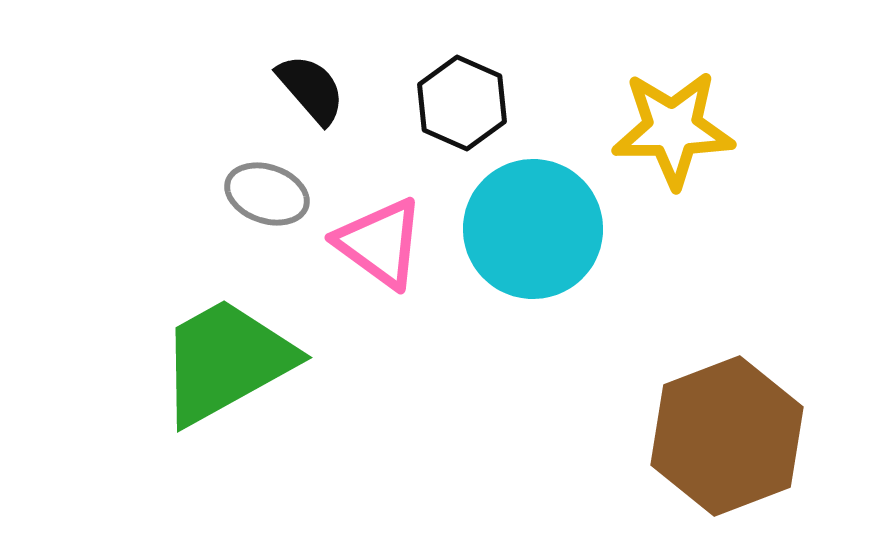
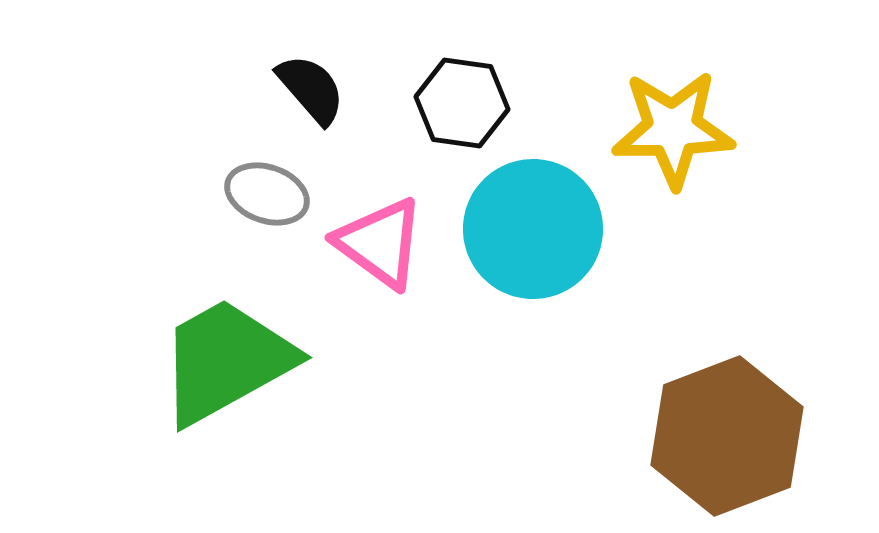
black hexagon: rotated 16 degrees counterclockwise
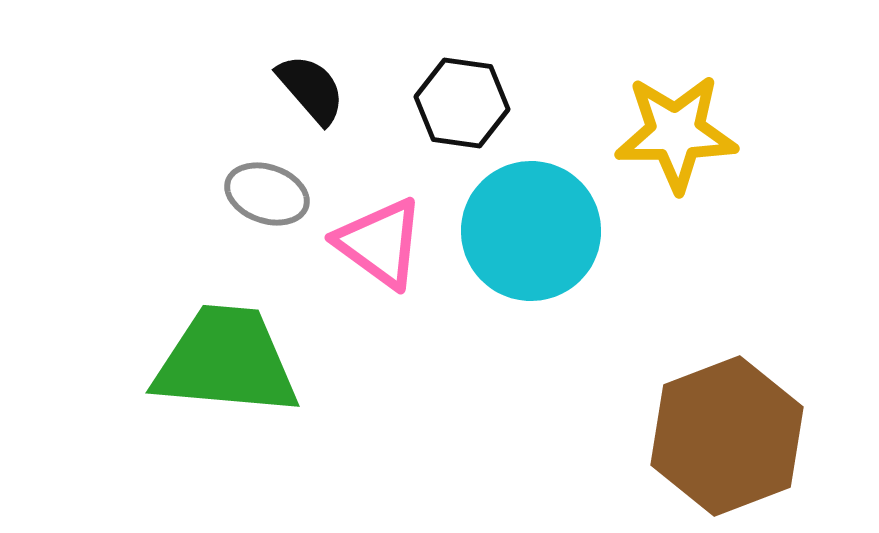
yellow star: moved 3 px right, 4 px down
cyan circle: moved 2 px left, 2 px down
green trapezoid: rotated 34 degrees clockwise
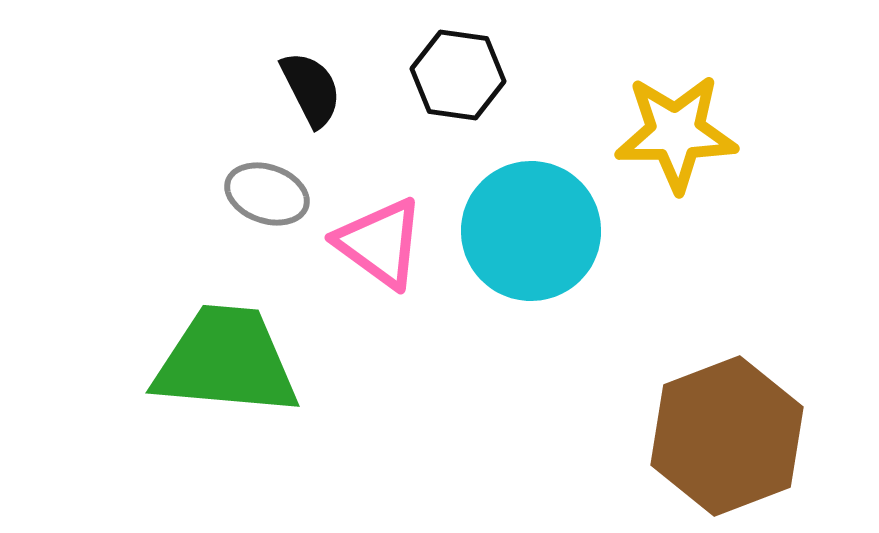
black semicircle: rotated 14 degrees clockwise
black hexagon: moved 4 px left, 28 px up
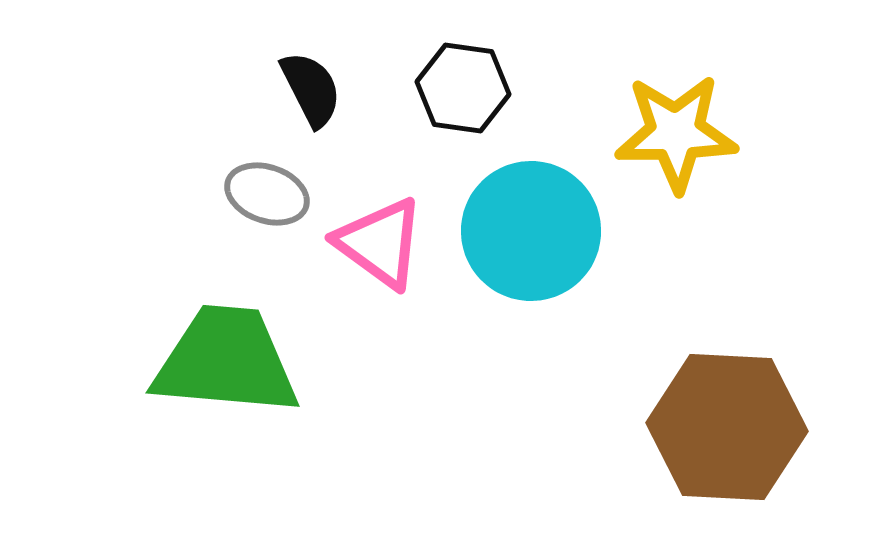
black hexagon: moved 5 px right, 13 px down
brown hexagon: moved 9 px up; rotated 24 degrees clockwise
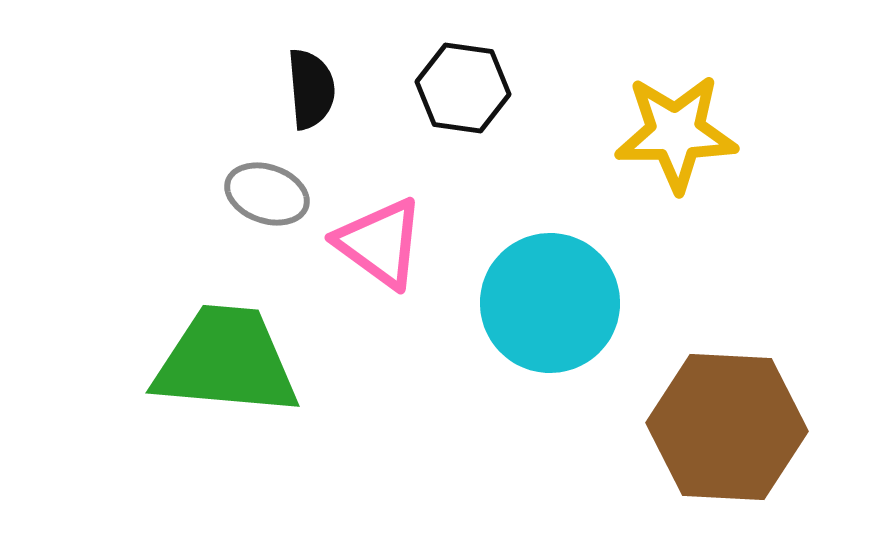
black semicircle: rotated 22 degrees clockwise
cyan circle: moved 19 px right, 72 px down
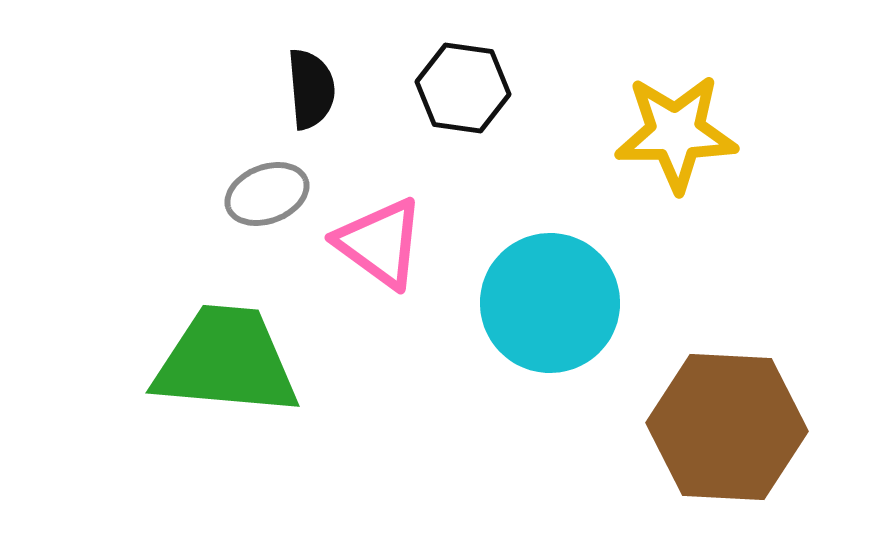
gray ellipse: rotated 40 degrees counterclockwise
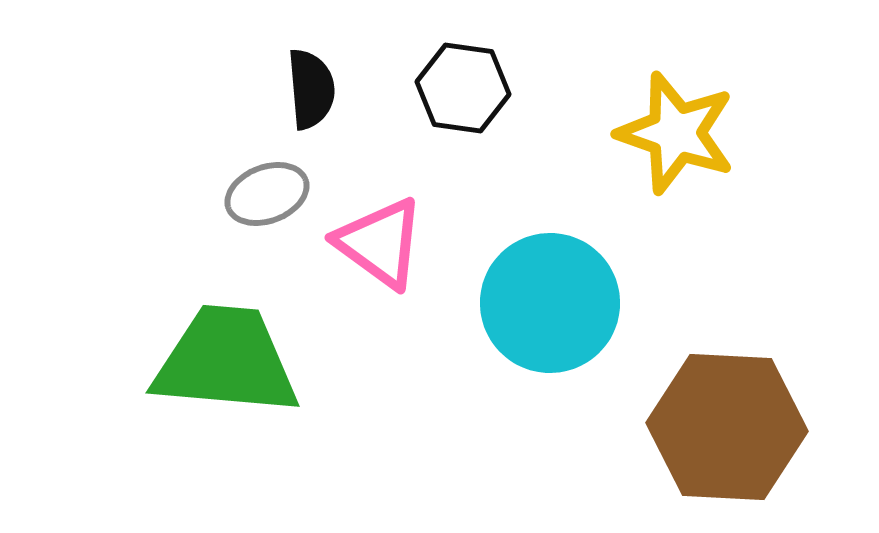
yellow star: rotated 20 degrees clockwise
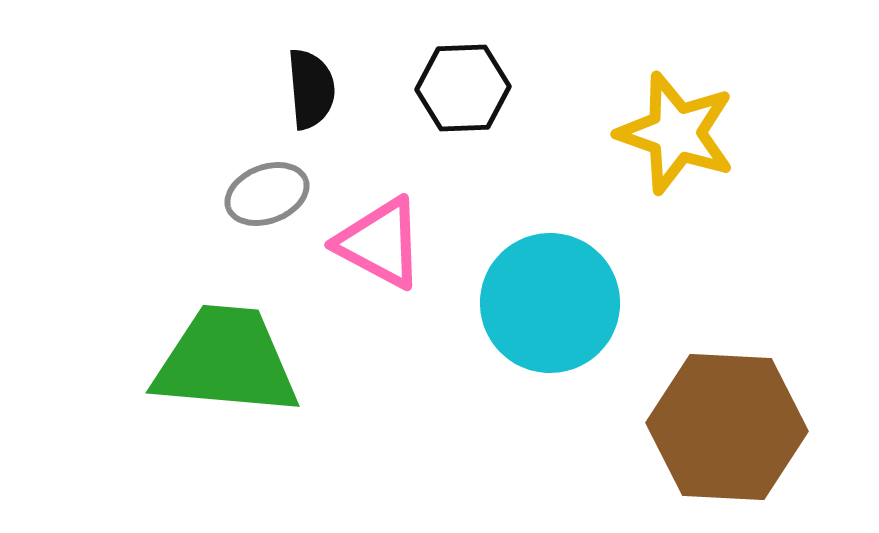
black hexagon: rotated 10 degrees counterclockwise
pink triangle: rotated 8 degrees counterclockwise
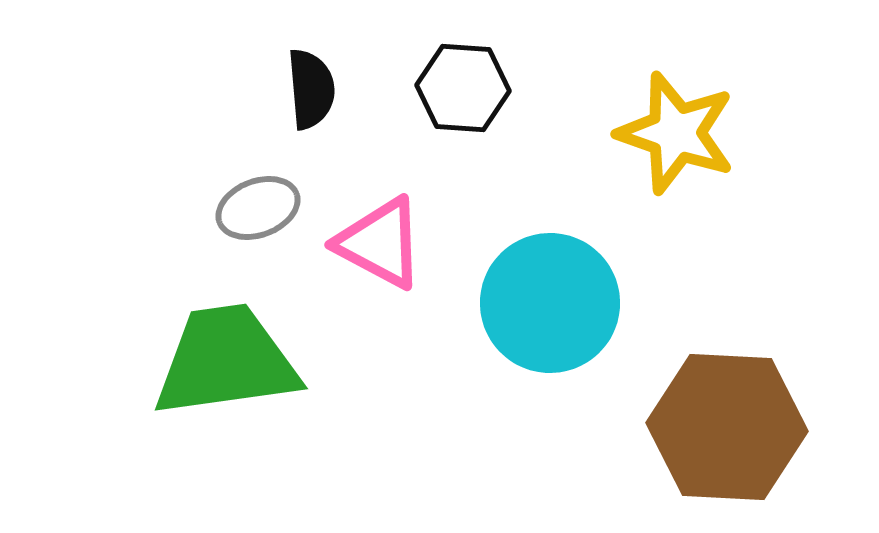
black hexagon: rotated 6 degrees clockwise
gray ellipse: moved 9 px left, 14 px down
green trapezoid: rotated 13 degrees counterclockwise
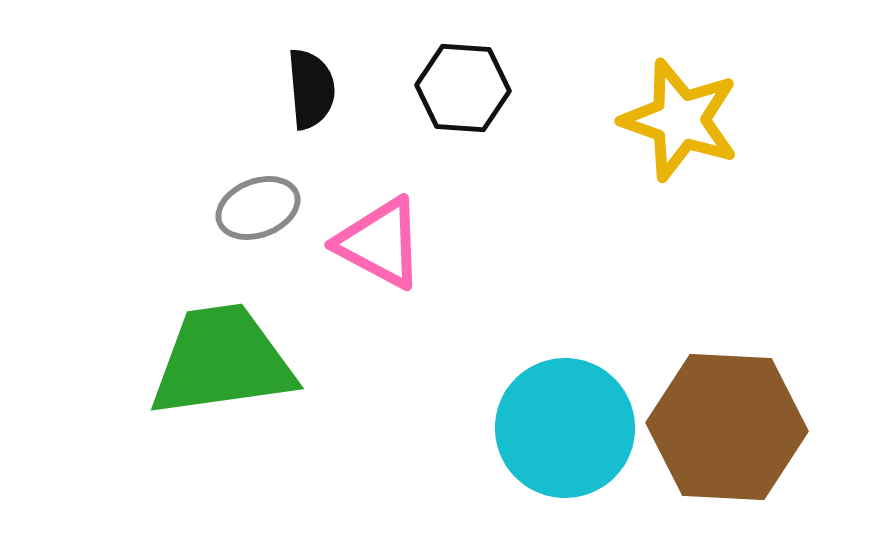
yellow star: moved 4 px right, 13 px up
cyan circle: moved 15 px right, 125 px down
green trapezoid: moved 4 px left
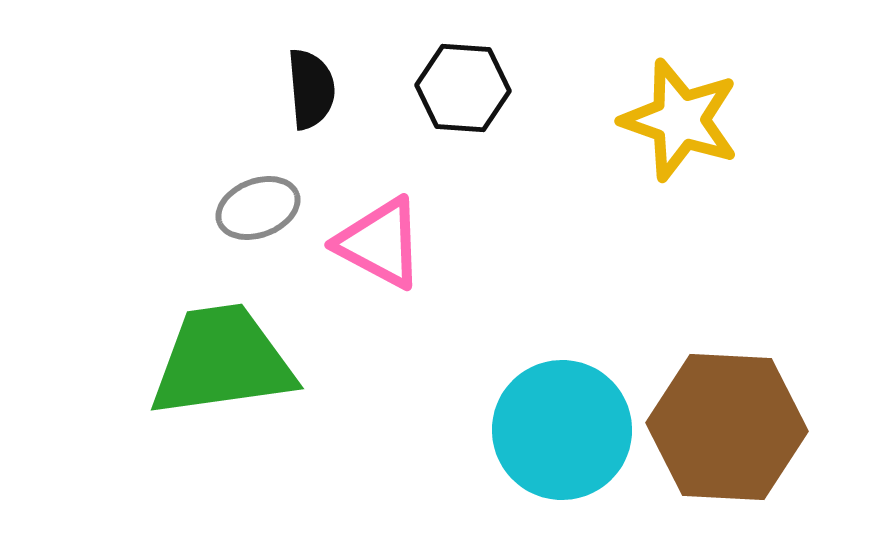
cyan circle: moved 3 px left, 2 px down
